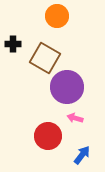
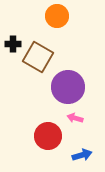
brown square: moved 7 px left, 1 px up
purple circle: moved 1 px right
blue arrow: rotated 36 degrees clockwise
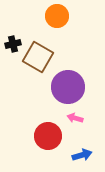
black cross: rotated 14 degrees counterclockwise
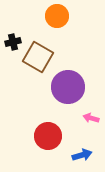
black cross: moved 2 px up
pink arrow: moved 16 px right
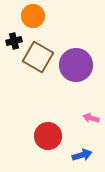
orange circle: moved 24 px left
black cross: moved 1 px right, 1 px up
purple circle: moved 8 px right, 22 px up
